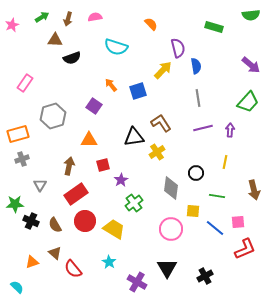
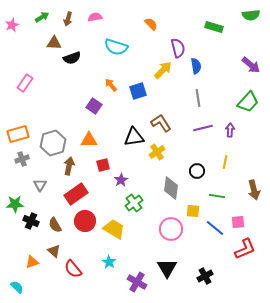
brown triangle at (55, 40): moved 1 px left, 3 px down
gray hexagon at (53, 116): moved 27 px down
black circle at (196, 173): moved 1 px right, 2 px up
brown triangle at (55, 253): moved 1 px left, 2 px up
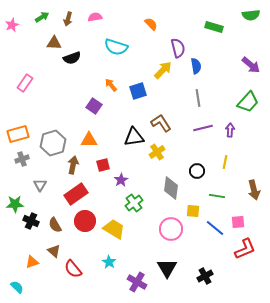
brown arrow at (69, 166): moved 4 px right, 1 px up
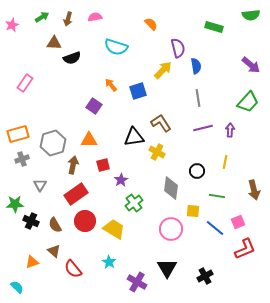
yellow cross at (157, 152): rotated 28 degrees counterclockwise
pink square at (238, 222): rotated 16 degrees counterclockwise
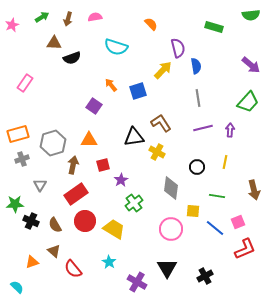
black circle at (197, 171): moved 4 px up
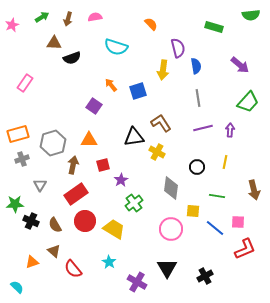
purple arrow at (251, 65): moved 11 px left
yellow arrow at (163, 70): rotated 144 degrees clockwise
pink square at (238, 222): rotated 24 degrees clockwise
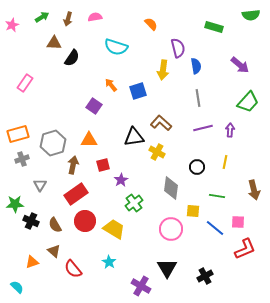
black semicircle at (72, 58): rotated 36 degrees counterclockwise
brown L-shape at (161, 123): rotated 15 degrees counterclockwise
purple cross at (137, 282): moved 4 px right, 4 px down
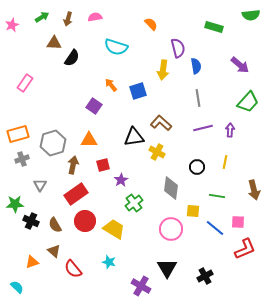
cyan star at (109, 262): rotated 16 degrees counterclockwise
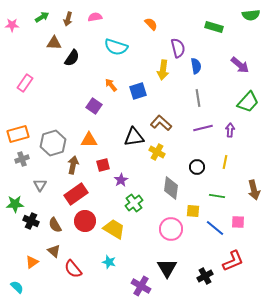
pink star at (12, 25): rotated 24 degrees clockwise
red L-shape at (245, 249): moved 12 px left, 12 px down
orange triangle at (32, 262): rotated 16 degrees counterclockwise
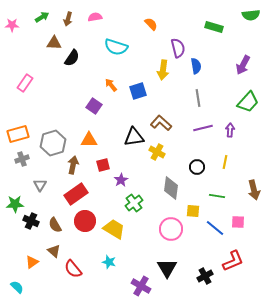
purple arrow at (240, 65): moved 3 px right; rotated 78 degrees clockwise
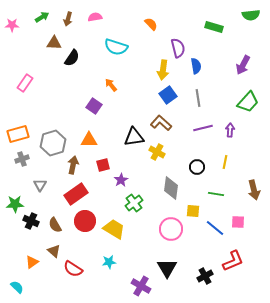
blue square at (138, 91): moved 30 px right, 4 px down; rotated 18 degrees counterclockwise
green line at (217, 196): moved 1 px left, 2 px up
cyan star at (109, 262): rotated 24 degrees counterclockwise
red semicircle at (73, 269): rotated 18 degrees counterclockwise
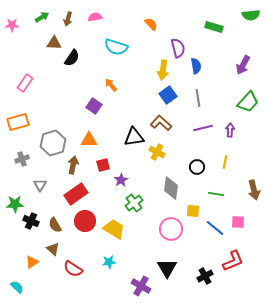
orange rectangle at (18, 134): moved 12 px up
brown triangle at (54, 251): moved 1 px left, 2 px up
